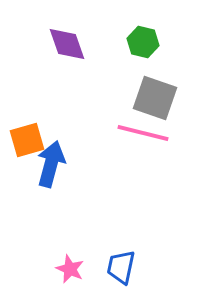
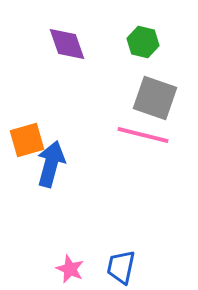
pink line: moved 2 px down
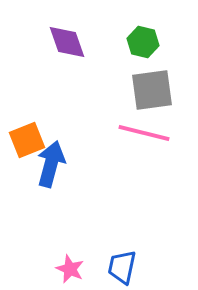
purple diamond: moved 2 px up
gray square: moved 3 px left, 8 px up; rotated 27 degrees counterclockwise
pink line: moved 1 px right, 2 px up
orange square: rotated 6 degrees counterclockwise
blue trapezoid: moved 1 px right
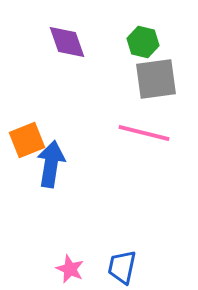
gray square: moved 4 px right, 11 px up
blue arrow: rotated 6 degrees counterclockwise
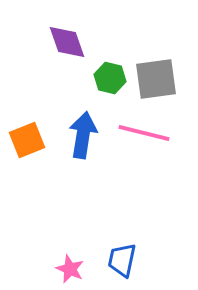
green hexagon: moved 33 px left, 36 px down
blue arrow: moved 32 px right, 29 px up
blue trapezoid: moved 7 px up
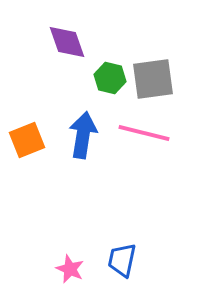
gray square: moved 3 px left
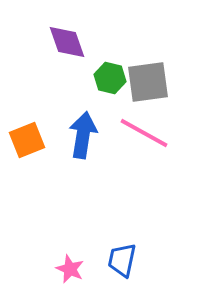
gray square: moved 5 px left, 3 px down
pink line: rotated 15 degrees clockwise
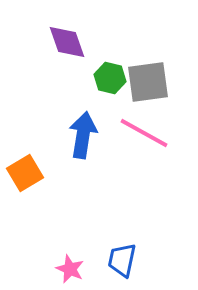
orange square: moved 2 px left, 33 px down; rotated 9 degrees counterclockwise
